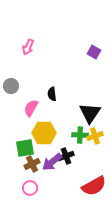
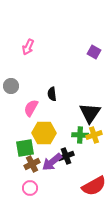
yellow cross: moved 1 px left, 1 px up
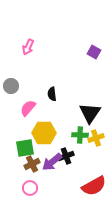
pink semicircle: moved 3 px left; rotated 12 degrees clockwise
yellow cross: moved 2 px right, 3 px down
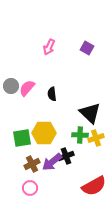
pink arrow: moved 21 px right
purple square: moved 7 px left, 4 px up
pink semicircle: moved 1 px left, 20 px up
black triangle: rotated 20 degrees counterclockwise
green square: moved 3 px left, 10 px up
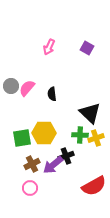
purple arrow: moved 1 px right, 3 px down
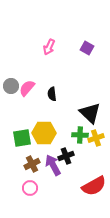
purple arrow: rotated 100 degrees clockwise
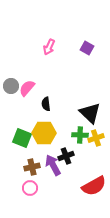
black semicircle: moved 6 px left, 10 px down
green square: rotated 30 degrees clockwise
brown cross: moved 3 px down; rotated 14 degrees clockwise
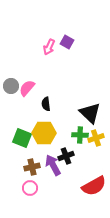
purple square: moved 20 px left, 6 px up
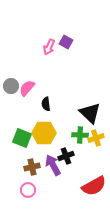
purple square: moved 1 px left
pink circle: moved 2 px left, 2 px down
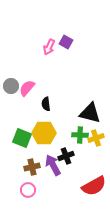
black triangle: rotated 30 degrees counterclockwise
